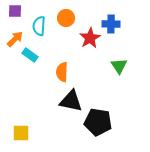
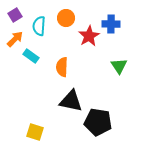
purple square: moved 4 px down; rotated 32 degrees counterclockwise
red star: moved 1 px left, 2 px up
cyan rectangle: moved 1 px right, 1 px down
orange semicircle: moved 5 px up
yellow square: moved 14 px right, 1 px up; rotated 18 degrees clockwise
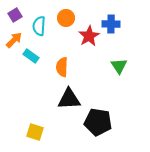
orange arrow: moved 1 px left, 1 px down
black triangle: moved 2 px left, 2 px up; rotated 15 degrees counterclockwise
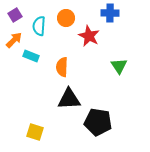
blue cross: moved 1 px left, 11 px up
red star: rotated 15 degrees counterclockwise
cyan rectangle: rotated 14 degrees counterclockwise
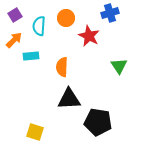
blue cross: rotated 18 degrees counterclockwise
cyan rectangle: rotated 28 degrees counterclockwise
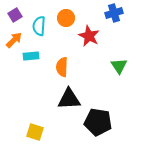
blue cross: moved 4 px right
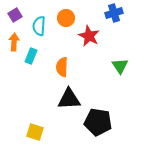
orange arrow: moved 2 px down; rotated 42 degrees counterclockwise
cyan rectangle: rotated 63 degrees counterclockwise
green triangle: moved 1 px right
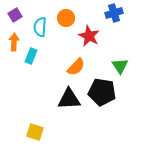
cyan semicircle: moved 1 px right, 1 px down
orange semicircle: moved 14 px right; rotated 138 degrees counterclockwise
black pentagon: moved 4 px right, 30 px up
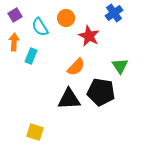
blue cross: rotated 18 degrees counterclockwise
cyan semicircle: rotated 36 degrees counterclockwise
black pentagon: moved 1 px left
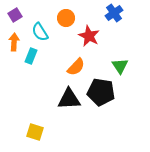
cyan semicircle: moved 5 px down
